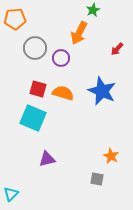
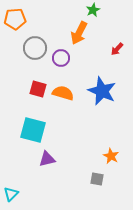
cyan square: moved 12 px down; rotated 8 degrees counterclockwise
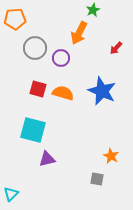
red arrow: moved 1 px left, 1 px up
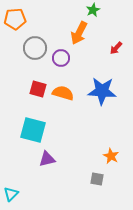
blue star: rotated 20 degrees counterclockwise
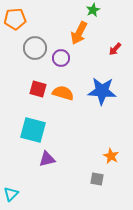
red arrow: moved 1 px left, 1 px down
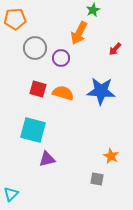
blue star: moved 1 px left
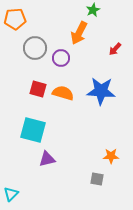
orange star: rotated 28 degrees counterclockwise
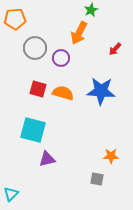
green star: moved 2 px left
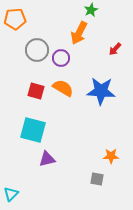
gray circle: moved 2 px right, 2 px down
red square: moved 2 px left, 2 px down
orange semicircle: moved 5 px up; rotated 15 degrees clockwise
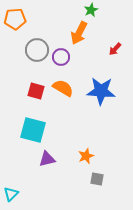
purple circle: moved 1 px up
orange star: moved 25 px left; rotated 21 degrees counterclockwise
